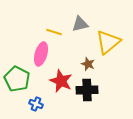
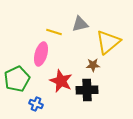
brown star: moved 5 px right, 1 px down; rotated 24 degrees counterclockwise
green pentagon: rotated 20 degrees clockwise
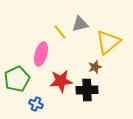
yellow line: moved 6 px right; rotated 35 degrees clockwise
brown star: moved 2 px right, 2 px down; rotated 16 degrees counterclockwise
red star: rotated 30 degrees counterclockwise
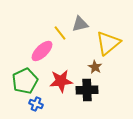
yellow line: moved 1 px down
yellow triangle: moved 1 px down
pink ellipse: moved 1 px right, 3 px up; rotated 30 degrees clockwise
brown star: rotated 24 degrees counterclockwise
green pentagon: moved 8 px right, 2 px down
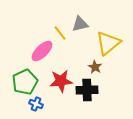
green pentagon: moved 1 px down
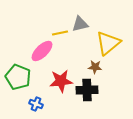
yellow line: rotated 63 degrees counterclockwise
brown star: rotated 24 degrees counterclockwise
green pentagon: moved 7 px left, 5 px up; rotated 25 degrees counterclockwise
